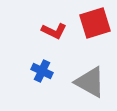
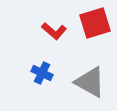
red L-shape: rotated 15 degrees clockwise
blue cross: moved 2 px down
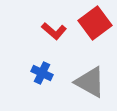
red square: rotated 20 degrees counterclockwise
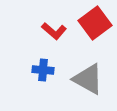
blue cross: moved 1 px right, 3 px up; rotated 20 degrees counterclockwise
gray triangle: moved 2 px left, 3 px up
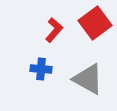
red L-shape: moved 1 px up; rotated 90 degrees counterclockwise
blue cross: moved 2 px left, 1 px up
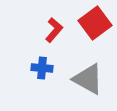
blue cross: moved 1 px right, 1 px up
